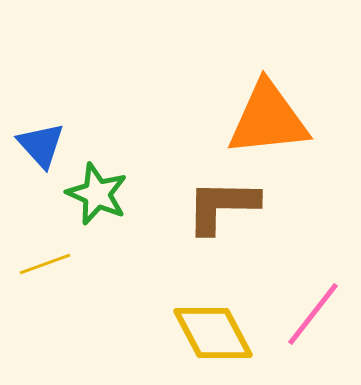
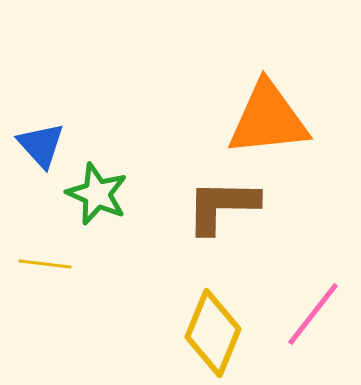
yellow line: rotated 27 degrees clockwise
yellow diamond: rotated 50 degrees clockwise
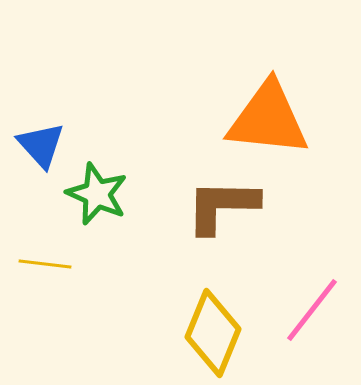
orange triangle: rotated 12 degrees clockwise
pink line: moved 1 px left, 4 px up
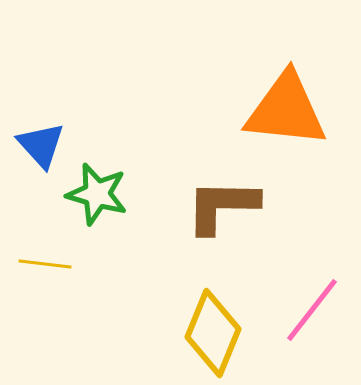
orange triangle: moved 18 px right, 9 px up
green star: rotated 8 degrees counterclockwise
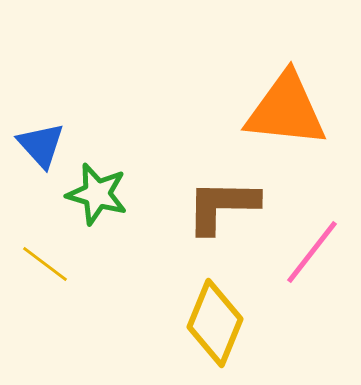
yellow line: rotated 30 degrees clockwise
pink line: moved 58 px up
yellow diamond: moved 2 px right, 10 px up
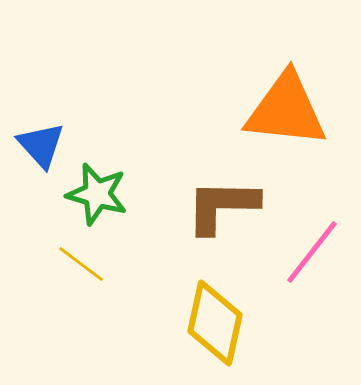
yellow line: moved 36 px right
yellow diamond: rotated 10 degrees counterclockwise
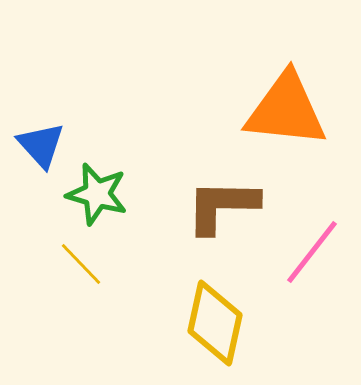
yellow line: rotated 9 degrees clockwise
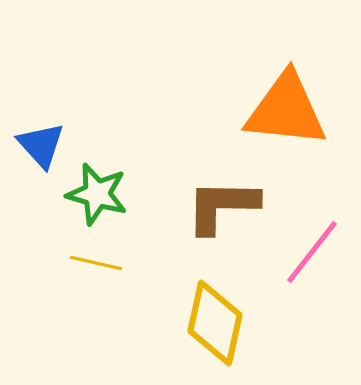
yellow line: moved 15 px right, 1 px up; rotated 33 degrees counterclockwise
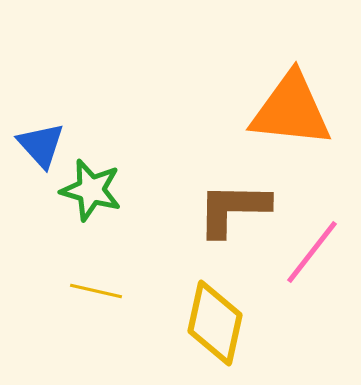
orange triangle: moved 5 px right
green star: moved 6 px left, 4 px up
brown L-shape: moved 11 px right, 3 px down
yellow line: moved 28 px down
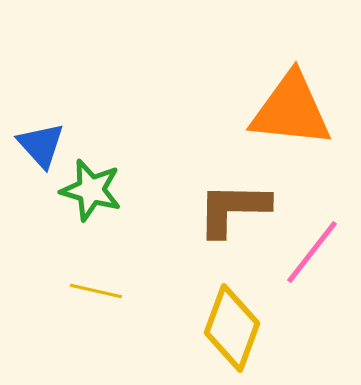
yellow diamond: moved 17 px right, 5 px down; rotated 8 degrees clockwise
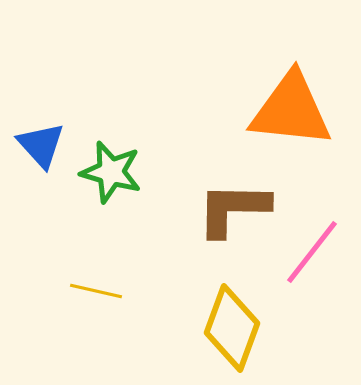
green star: moved 20 px right, 18 px up
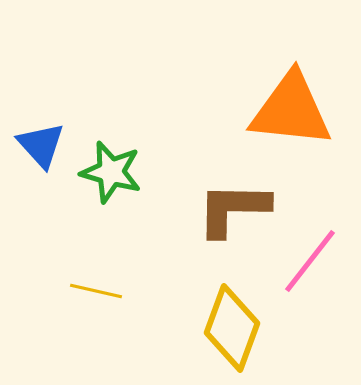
pink line: moved 2 px left, 9 px down
